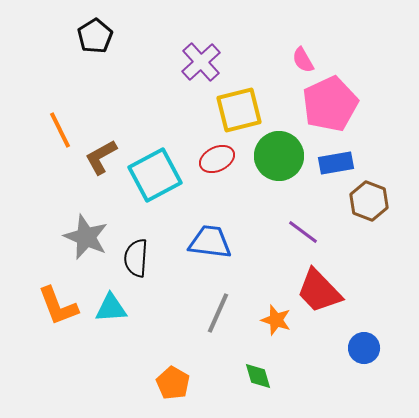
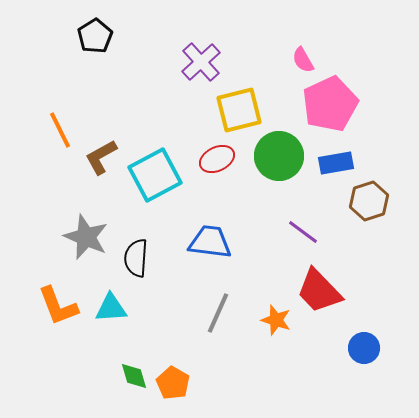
brown hexagon: rotated 21 degrees clockwise
green diamond: moved 124 px left
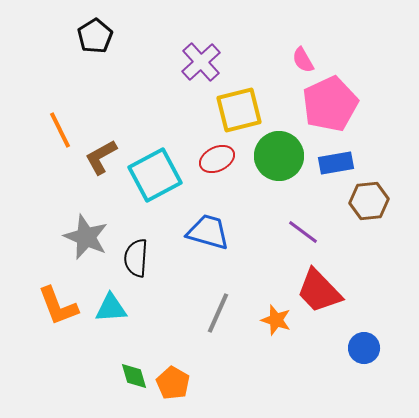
brown hexagon: rotated 12 degrees clockwise
blue trapezoid: moved 2 px left, 10 px up; rotated 9 degrees clockwise
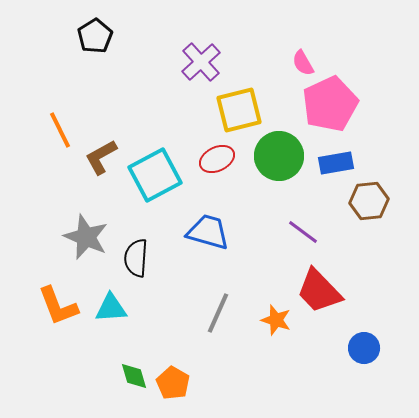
pink semicircle: moved 3 px down
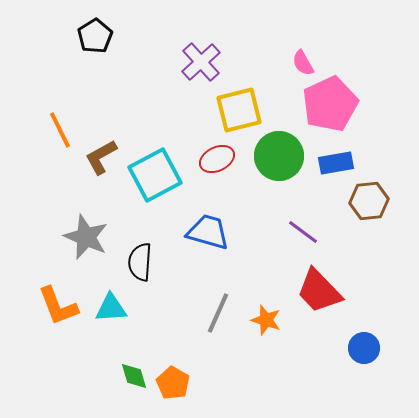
black semicircle: moved 4 px right, 4 px down
orange star: moved 10 px left
